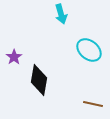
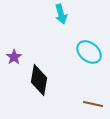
cyan ellipse: moved 2 px down
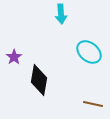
cyan arrow: rotated 12 degrees clockwise
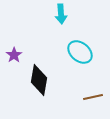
cyan ellipse: moved 9 px left
purple star: moved 2 px up
brown line: moved 7 px up; rotated 24 degrees counterclockwise
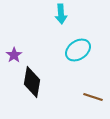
cyan ellipse: moved 2 px left, 2 px up; rotated 75 degrees counterclockwise
black diamond: moved 7 px left, 2 px down
brown line: rotated 30 degrees clockwise
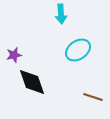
purple star: rotated 21 degrees clockwise
black diamond: rotated 28 degrees counterclockwise
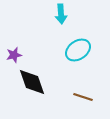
brown line: moved 10 px left
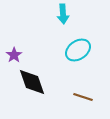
cyan arrow: moved 2 px right
purple star: rotated 21 degrees counterclockwise
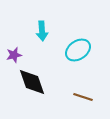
cyan arrow: moved 21 px left, 17 px down
purple star: rotated 21 degrees clockwise
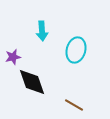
cyan ellipse: moved 2 px left; rotated 40 degrees counterclockwise
purple star: moved 1 px left, 2 px down
brown line: moved 9 px left, 8 px down; rotated 12 degrees clockwise
